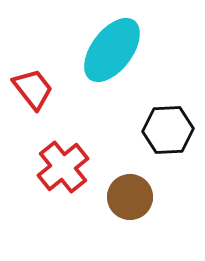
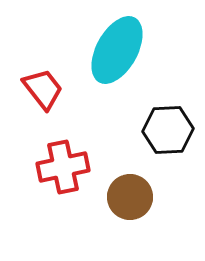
cyan ellipse: moved 5 px right; rotated 8 degrees counterclockwise
red trapezoid: moved 10 px right
red cross: rotated 27 degrees clockwise
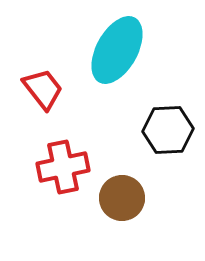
brown circle: moved 8 px left, 1 px down
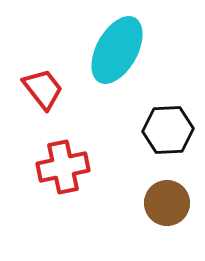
brown circle: moved 45 px right, 5 px down
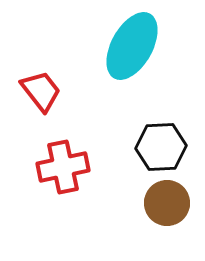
cyan ellipse: moved 15 px right, 4 px up
red trapezoid: moved 2 px left, 2 px down
black hexagon: moved 7 px left, 17 px down
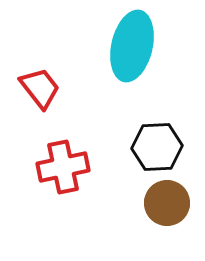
cyan ellipse: rotated 16 degrees counterclockwise
red trapezoid: moved 1 px left, 3 px up
black hexagon: moved 4 px left
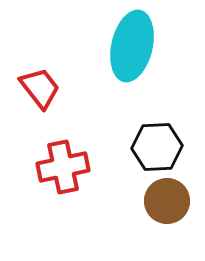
brown circle: moved 2 px up
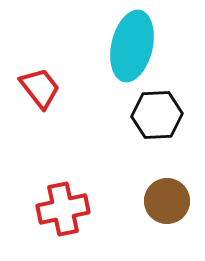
black hexagon: moved 32 px up
red cross: moved 42 px down
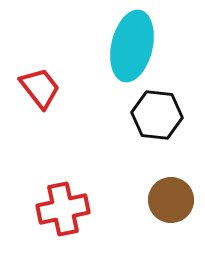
black hexagon: rotated 9 degrees clockwise
brown circle: moved 4 px right, 1 px up
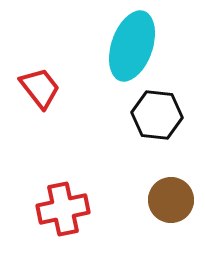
cyan ellipse: rotated 6 degrees clockwise
